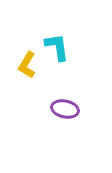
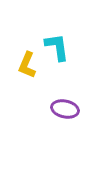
yellow L-shape: rotated 8 degrees counterclockwise
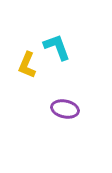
cyan L-shape: rotated 12 degrees counterclockwise
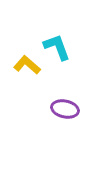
yellow L-shape: rotated 108 degrees clockwise
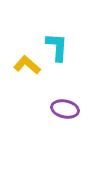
cyan L-shape: rotated 24 degrees clockwise
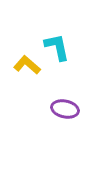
cyan L-shape: rotated 16 degrees counterclockwise
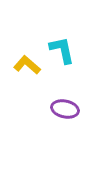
cyan L-shape: moved 5 px right, 3 px down
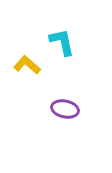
cyan L-shape: moved 8 px up
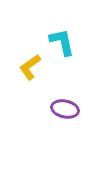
yellow L-shape: moved 3 px right, 2 px down; rotated 76 degrees counterclockwise
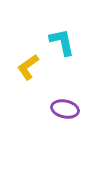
yellow L-shape: moved 2 px left
